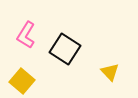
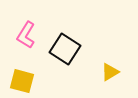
yellow triangle: rotated 42 degrees clockwise
yellow square: rotated 25 degrees counterclockwise
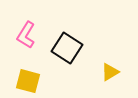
black square: moved 2 px right, 1 px up
yellow square: moved 6 px right
